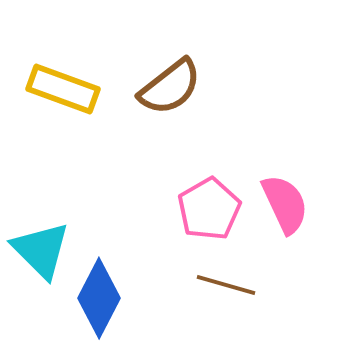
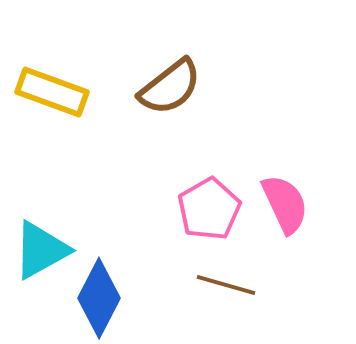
yellow rectangle: moved 11 px left, 3 px down
cyan triangle: rotated 46 degrees clockwise
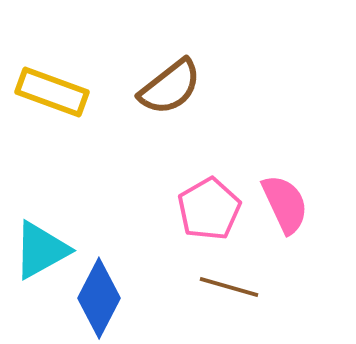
brown line: moved 3 px right, 2 px down
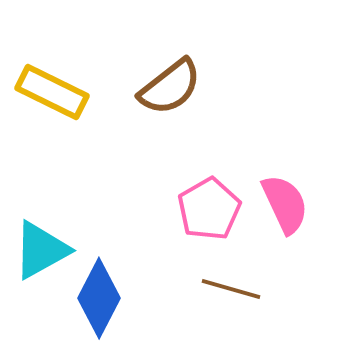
yellow rectangle: rotated 6 degrees clockwise
brown line: moved 2 px right, 2 px down
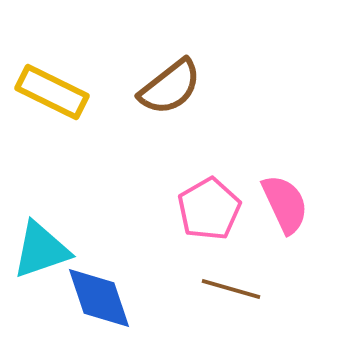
cyan triangle: rotated 10 degrees clockwise
blue diamond: rotated 46 degrees counterclockwise
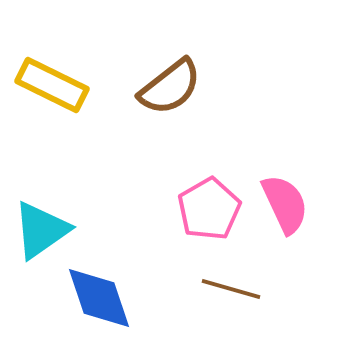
yellow rectangle: moved 7 px up
cyan triangle: moved 20 px up; rotated 16 degrees counterclockwise
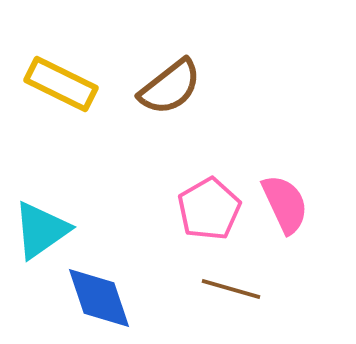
yellow rectangle: moved 9 px right, 1 px up
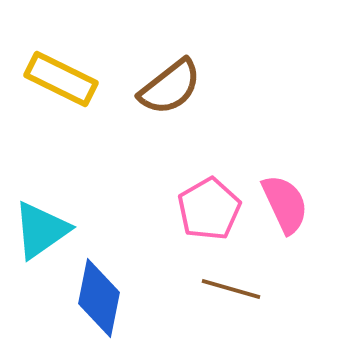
yellow rectangle: moved 5 px up
blue diamond: rotated 30 degrees clockwise
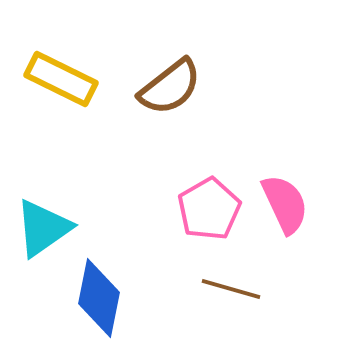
cyan triangle: moved 2 px right, 2 px up
